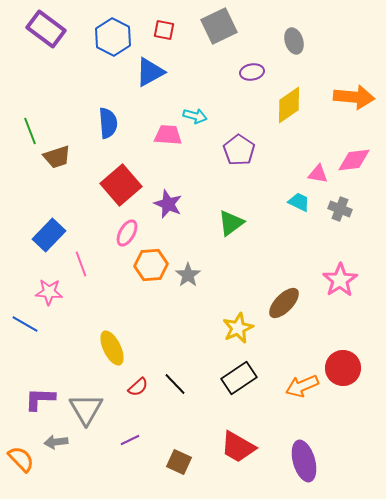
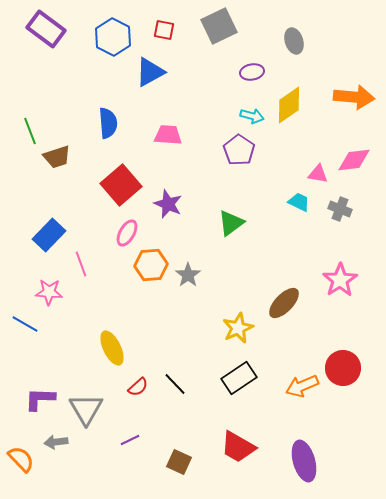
cyan arrow at (195, 116): moved 57 px right
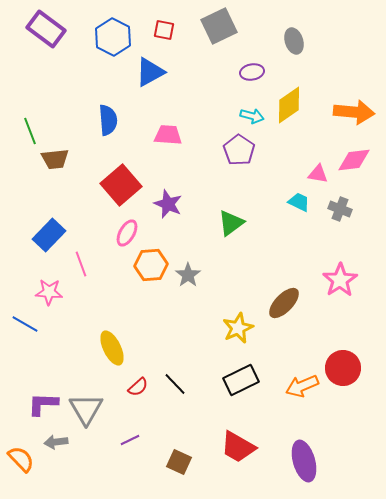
orange arrow at (354, 97): moved 15 px down
blue semicircle at (108, 123): moved 3 px up
brown trapezoid at (57, 157): moved 2 px left, 2 px down; rotated 12 degrees clockwise
black rectangle at (239, 378): moved 2 px right, 2 px down; rotated 8 degrees clockwise
purple L-shape at (40, 399): moved 3 px right, 5 px down
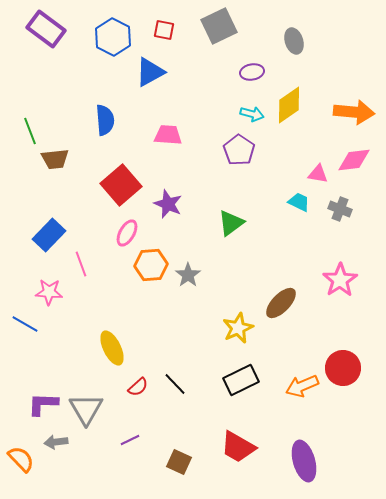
cyan arrow at (252, 116): moved 2 px up
blue semicircle at (108, 120): moved 3 px left
brown ellipse at (284, 303): moved 3 px left
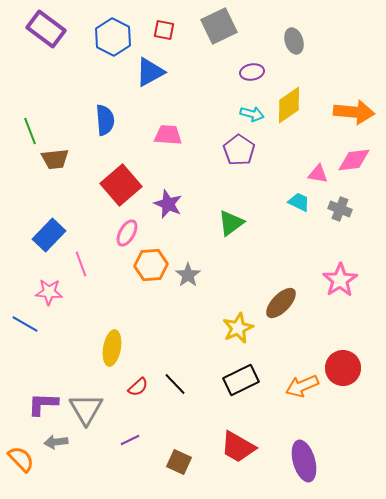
yellow ellipse at (112, 348): rotated 36 degrees clockwise
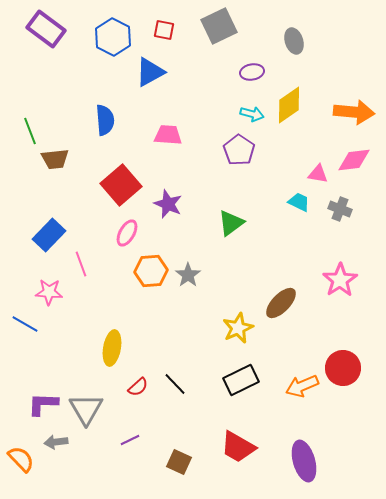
orange hexagon at (151, 265): moved 6 px down
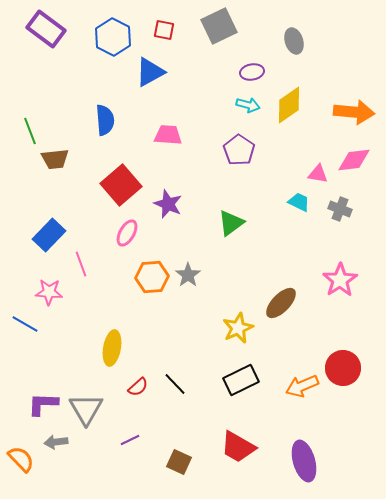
cyan arrow at (252, 114): moved 4 px left, 9 px up
orange hexagon at (151, 271): moved 1 px right, 6 px down
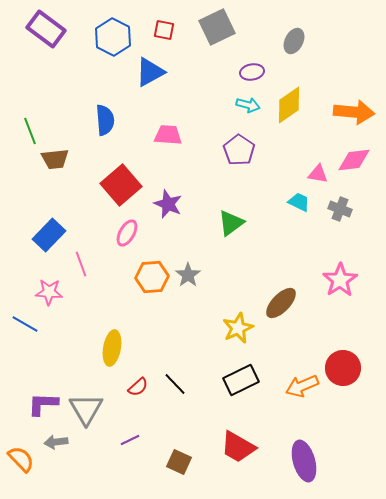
gray square at (219, 26): moved 2 px left, 1 px down
gray ellipse at (294, 41): rotated 45 degrees clockwise
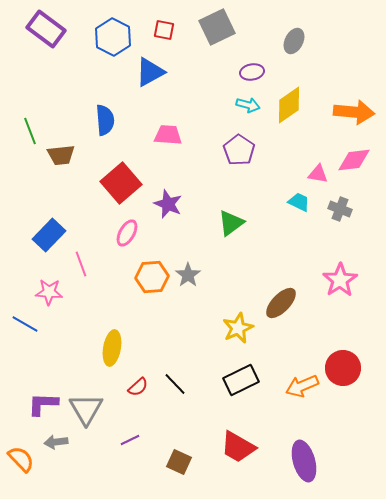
brown trapezoid at (55, 159): moved 6 px right, 4 px up
red square at (121, 185): moved 2 px up
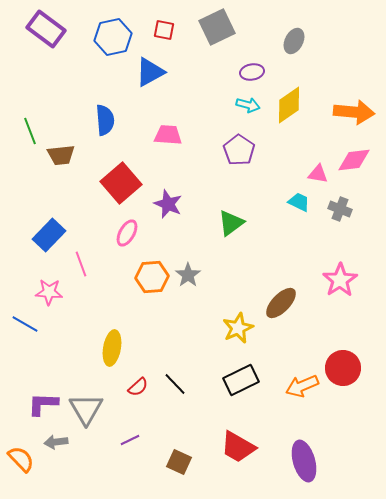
blue hexagon at (113, 37): rotated 21 degrees clockwise
